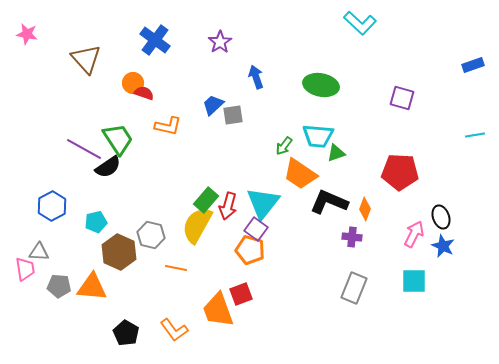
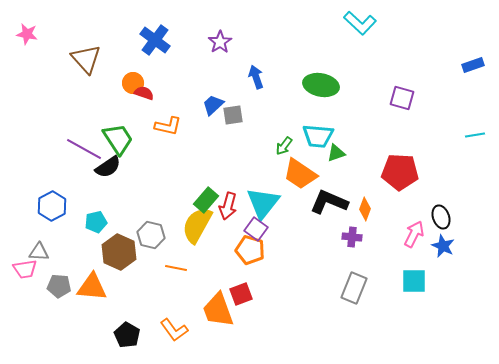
pink trapezoid at (25, 269): rotated 90 degrees clockwise
black pentagon at (126, 333): moved 1 px right, 2 px down
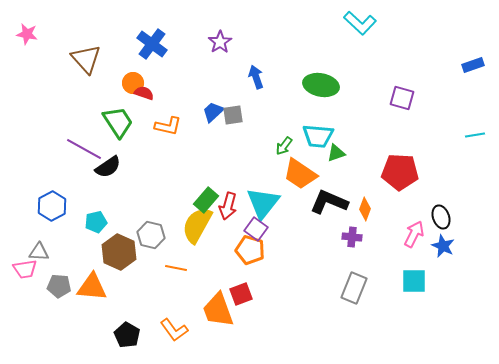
blue cross at (155, 40): moved 3 px left, 4 px down
blue trapezoid at (213, 105): moved 7 px down
green trapezoid at (118, 139): moved 17 px up
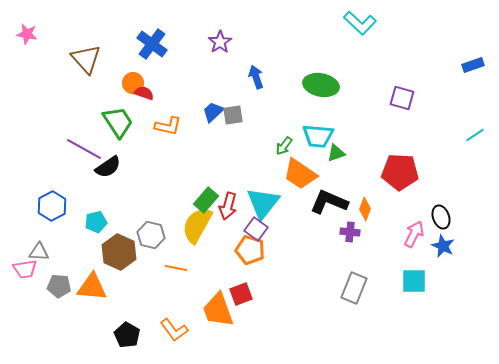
cyan line at (475, 135): rotated 24 degrees counterclockwise
purple cross at (352, 237): moved 2 px left, 5 px up
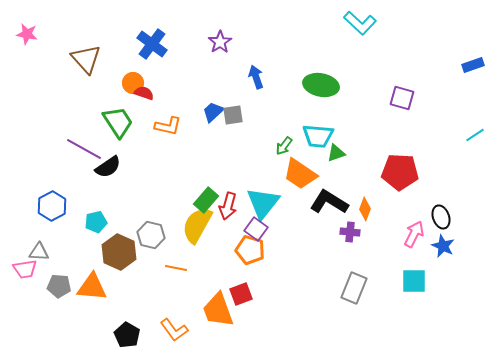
black L-shape at (329, 202): rotated 9 degrees clockwise
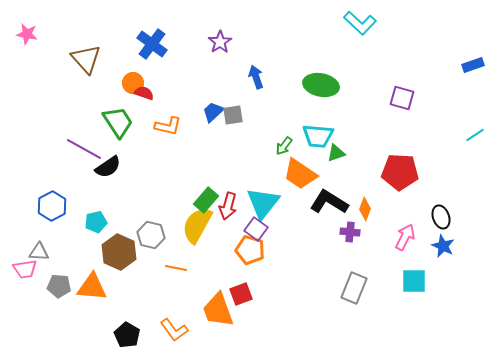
pink arrow at (414, 234): moved 9 px left, 3 px down
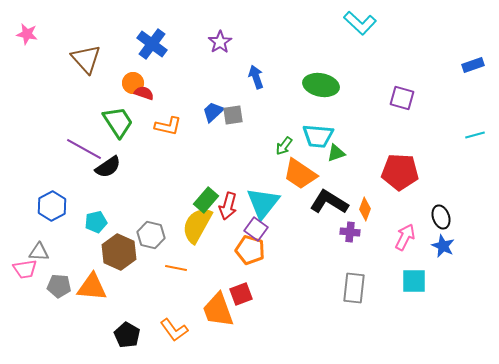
cyan line at (475, 135): rotated 18 degrees clockwise
gray rectangle at (354, 288): rotated 16 degrees counterclockwise
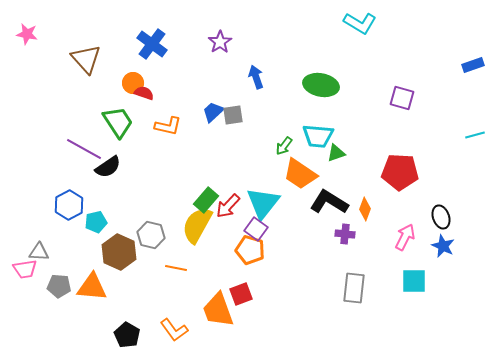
cyan L-shape at (360, 23): rotated 12 degrees counterclockwise
blue hexagon at (52, 206): moved 17 px right, 1 px up
red arrow at (228, 206): rotated 28 degrees clockwise
purple cross at (350, 232): moved 5 px left, 2 px down
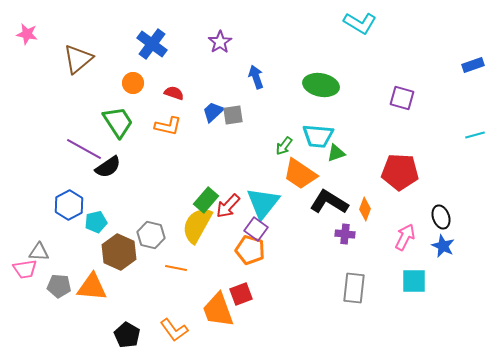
brown triangle at (86, 59): moved 8 px left; rotated 32 degrees clockwise
red semicircle at (144, 93): moved 30 px right
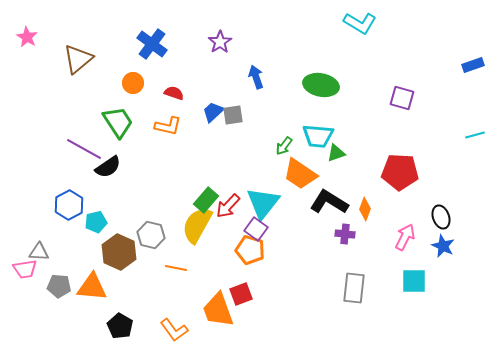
pink star at (27, 34): moved 3 px down; rotated 20 degrees clockwise
black pentagon at (127, 335): moved 7 px left, 9 px up
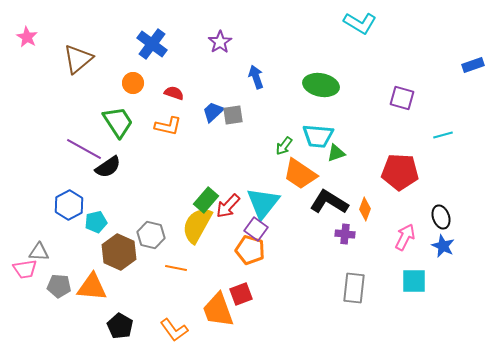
cyan line at (475, 135): moved 32 px left
